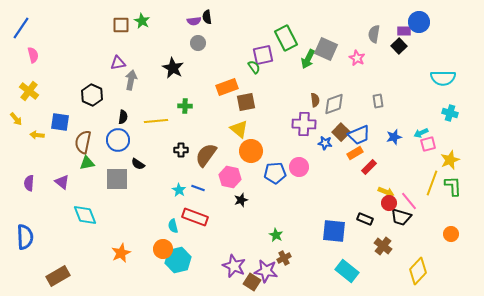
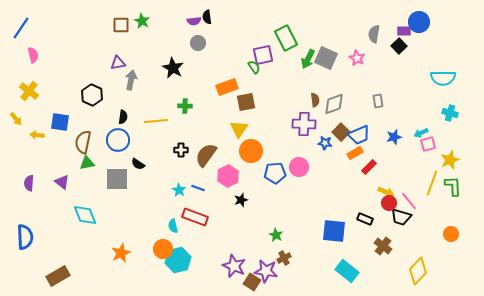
gray square at (326, 49): moved 9 px down
yellow triangle at (239, 129): rotated 24 degrees clockwise
pink hexagon at (230, 177): moved 2 px left, 1 px up; rotated 20 degrees clockwise
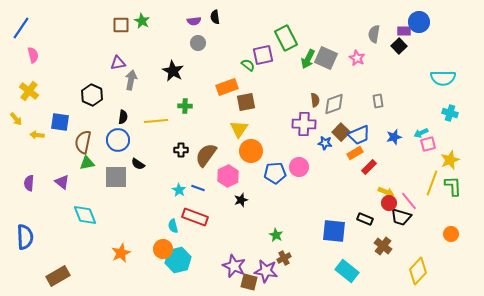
black semicircle at (207, 17): moved 8 px right
green semicircle at (254, 67): moved 6 px left, 2 px up; rotated 16 degrees counterclockwise
black star at (173, 68): moved 3 px down
gray square at (117, 179): moved 1 px left, 2 px up
brown square at (252, 282): moved 3 px left; rotated 18 degrees counterclockwise
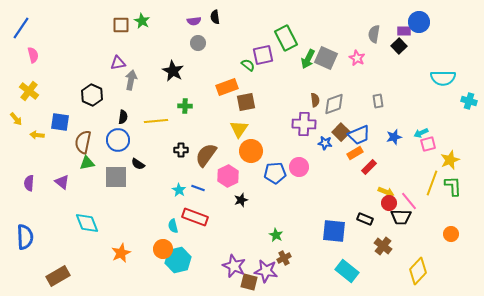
cyan cross at (450, 113): moved 19 px right, 12 px up
cyan diamond at (85, 215): moved 2 px right, 8 px down
black trapezoid at (401, 217): rotated 15 degrees counterclockwise
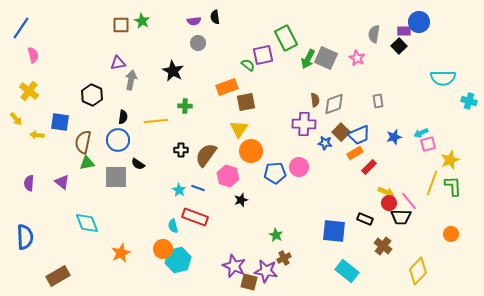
pink hexagon at (228, 176): rotated 15 degrees counterclockwise
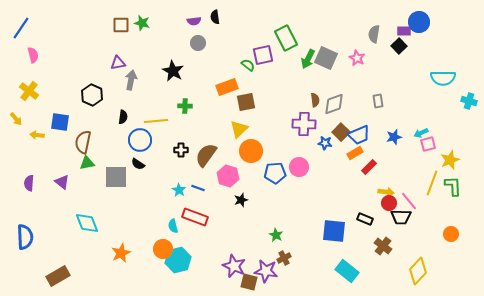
green star at (142, 21): moved 2 px down; rotated 14 degrees counterclockwise
yellow triangle at (239, 129): rotated 12 degrees clockwise
blue circle at (118, 140): moved 22 px right
yellow arrow at (386, 192): rotated 14 degrees counterclockwise
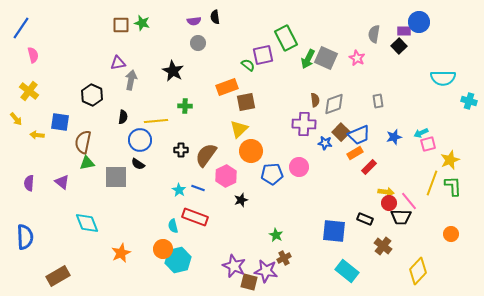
blue pentagon at (275, 173): moved 3 px left, 1 px down
pink hexagon at (228, 176): moved 2 px left; rotated 15 degrees clockwise
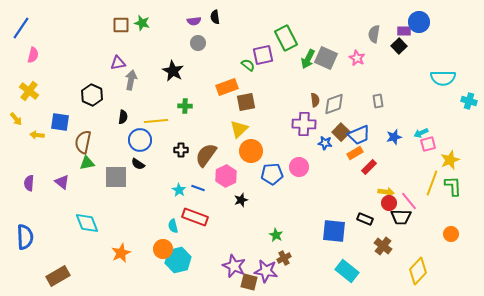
pink semicircle at (33, 55): rotated 28 degrees clockwise
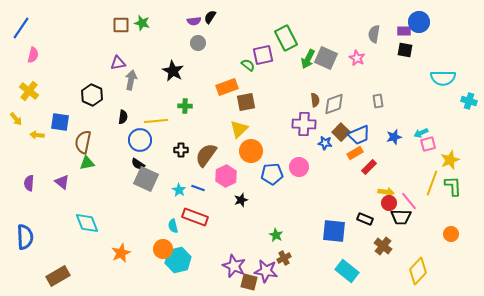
black semicircle at (215, 17): moved 5 px left; rotated 40 degrees clockwise
black square at (399, 46): moved 6 px right, 4 px down; rotated 35 degrees counterclockwise
gray square at (116, 177): moved 30 px right, 2 px down; rotated 25 degrees clockwise
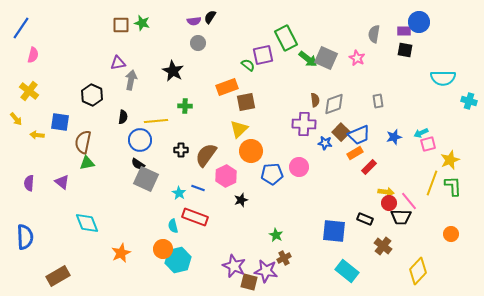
green arrow at (308, 59): rotated 78 degrees counterclockwise
cyan star at (179, 190): moved 3 px down
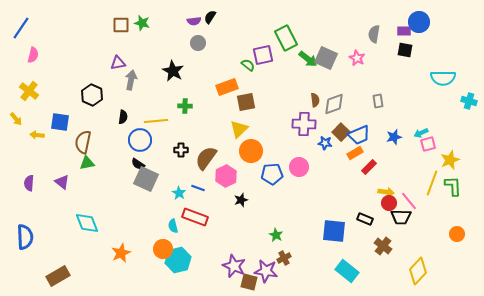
brown semicircle at (206, 155): moved 3 px down
orange circle at (451, 234): moved 6 px right
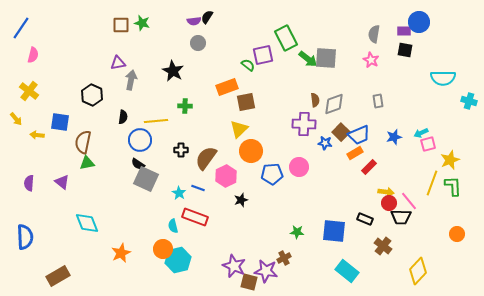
black semicircle at (210, 17): moved 3 px left
gray square at (326, 58): rotated 20 degrees counterclockwise
pink star at (357, 58): moved 14 px right, 2 px down
green star at (276, 235): moved 21 px right, 3 px up; rotated 24 degrees counterclockwise
